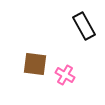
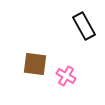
pink cross: moved 1 px right, 1 px down
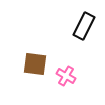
black rectangle: rotated 56 degrees clockwise
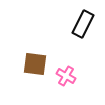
black rectangle: moved 1 px left, 2 px up
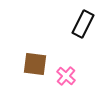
pink cross: rotated 12 degrees clockwise
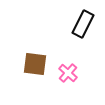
pink cross: moved 2 px right, 3 px up
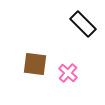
black rectangle: rotated 72 degrees counterclockwise
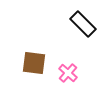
brown square: moved 1 px left, 1 px up
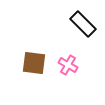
pink cross: moved 8 px up; rotated 12 degrees counterclockwise
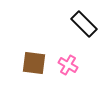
black rectangle: moved 1 px right
